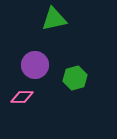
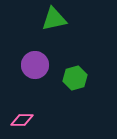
pink diamond: moved 23 px down
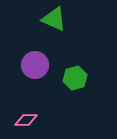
green triangle: rotated 36 degrees clockwise
pink diamond: moved 4 px right
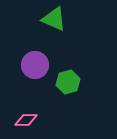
green hexagon: moved 7 px left, 4 px down
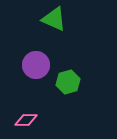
purple circle: moved 1 px right
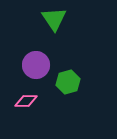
green triangle: rotated 32 degrees clockwise
pink diamond: moved 19 px up
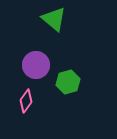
green triangle: rotated 16 degrees counterclockwise
pink diamond: rotated 55 degrees counterclockwise
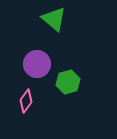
purple circle: moved 1 px right, 1 px up
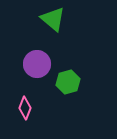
green triangle: moved 1 px left
pink diamond: moved 1 px left, 7 px down; rotated 15 degrees counterclockwise
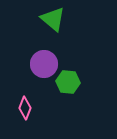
purple circle: moved 7 px right
green hexagon: rotated 20 degrees clockwise
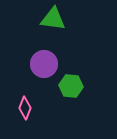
green triangle: rotated 32 degrees counterclockwise
green hexagon: moved 3 px right, 4 px down
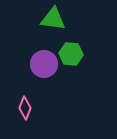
green hexagon: moved 32 px up
